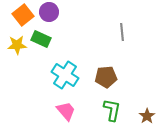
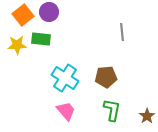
green rectangle: rotated 18 degrees counterclockwise
cyan cross: moved 3 px down
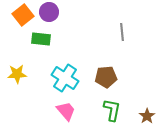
yellow star: moved 29 px down
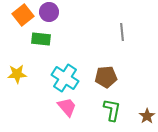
pink trapezoid: moved 1 px right, 4 px up
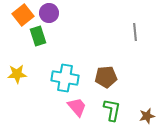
purple circle: moved 1 px down
gray line: moved 13 px right
green rectangle: moved 3 px left, 3 px up; rotated 66 degrees clockwise
cyan cross: rotated 24 degrees counterclockwise
pink trapezoid: moved 10 px right
brown star: rotated 21 degrees clockwise
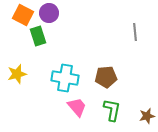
orange square: rotated 25 degrees counterclockwise
yellow star: rotated 12 degrees counterclockwise
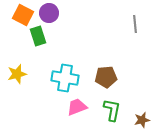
gray line: moved 8 px up
pink trapezoid: rotated 70 degrees counterclockwise
brown star: moved 5 px left, 4 px down
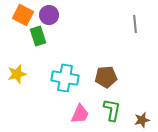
purple circle: moved 2 px down
pink trapezoid: moved 3 px right, 7 px down; rotated 135 degrees clockwise
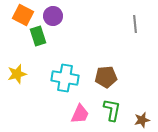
purple circle: moved 4 px right, 1 px down
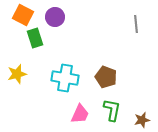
purple circle: moved 2 px right, 1 px down
gray line: moved 1 px right
green rectangle: moved 3 px left, 2 px down
brown pentagon: rotated 25 degrees clockwise
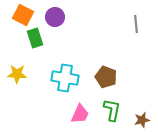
yellow star: rotated 18 degrees clockwise
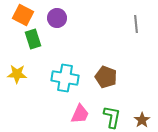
purple circle: moved 2 px right, 1 px down
green rectangle: moved 2 px left, 1 px down
green L-shape: moved 7 px down
brown star: rotated 21 degrees counterclockwise
